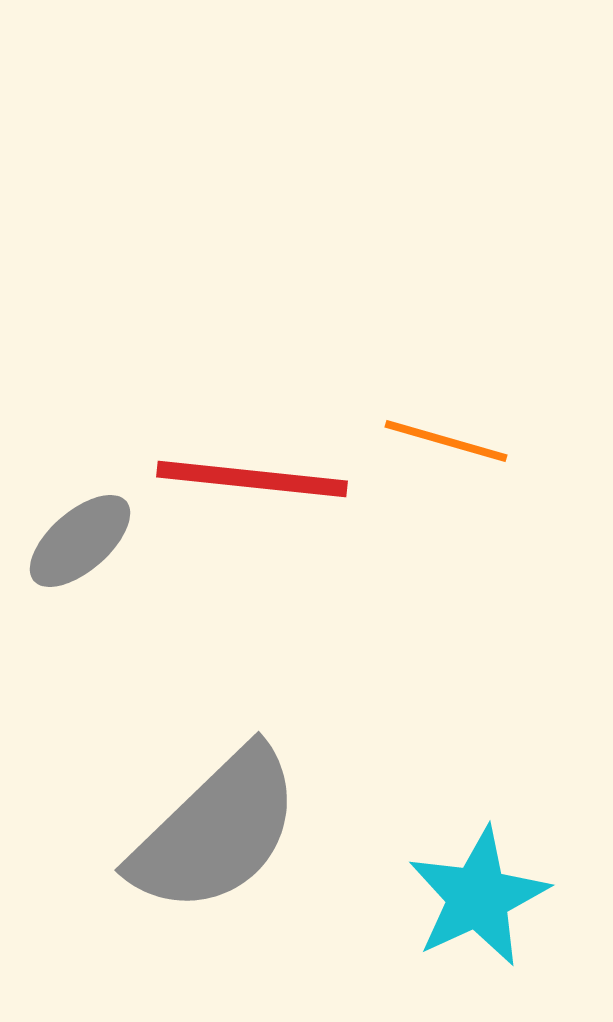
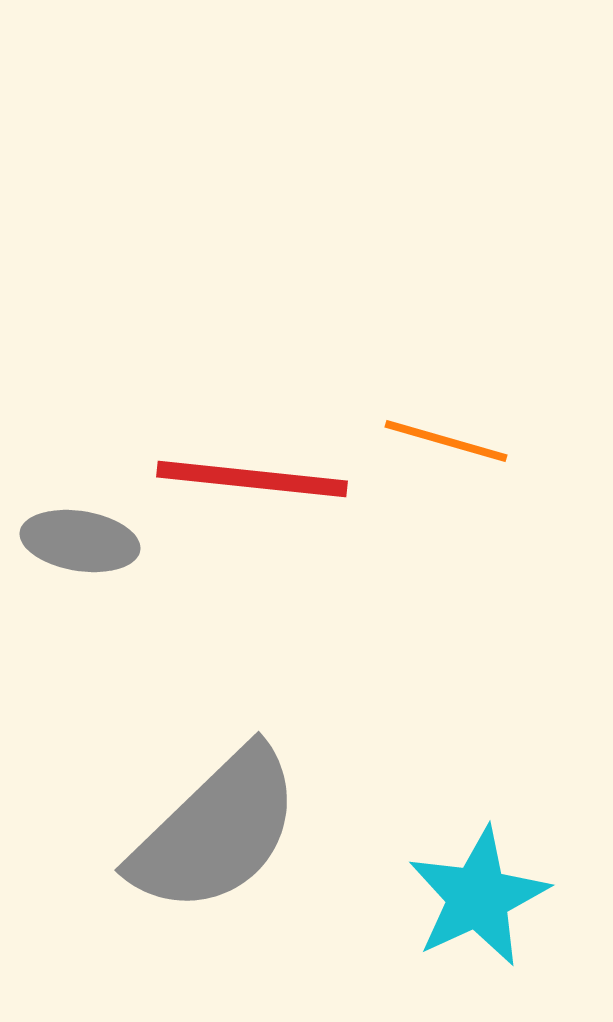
gray ellipse: rotated 50 degrees clockwise
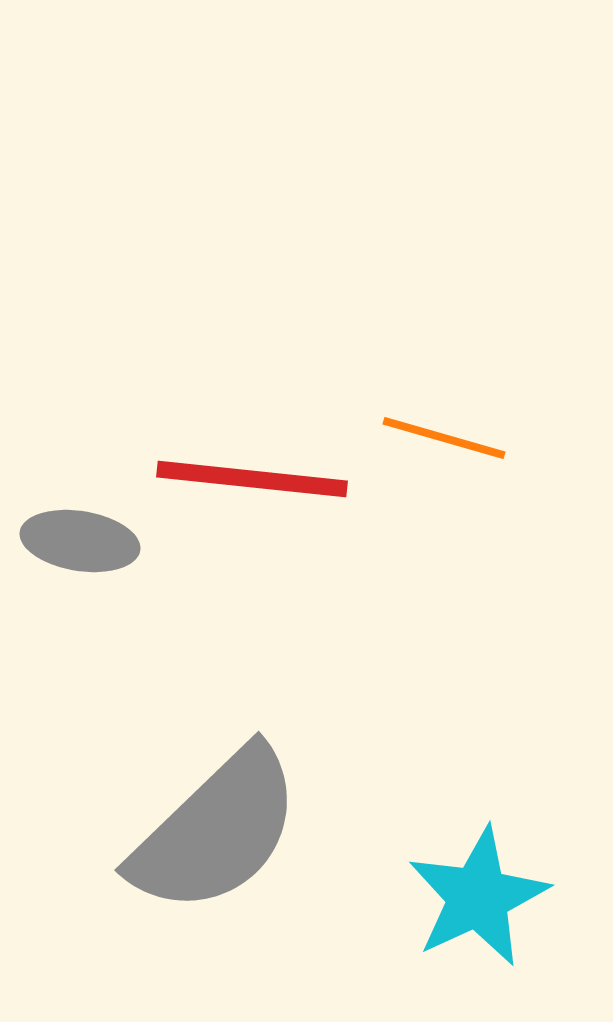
orange line: moved 2 px left, 3 px up
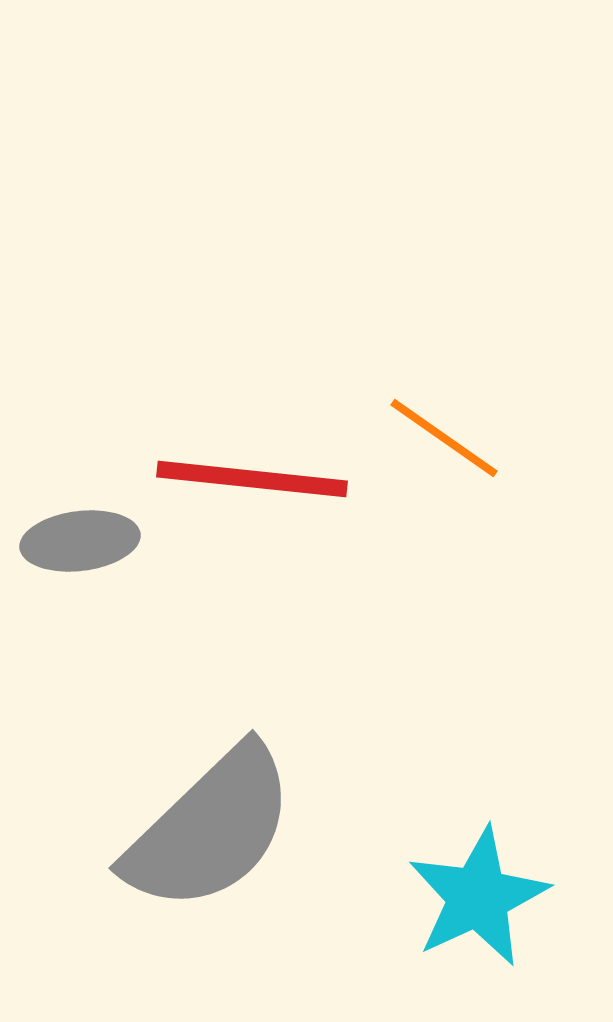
orange line: rotated 19 degrees clockwise
gray ellipse: rotated 16 degrees counterclockwise
gray semicircle: moved 6 px left, 2 px up
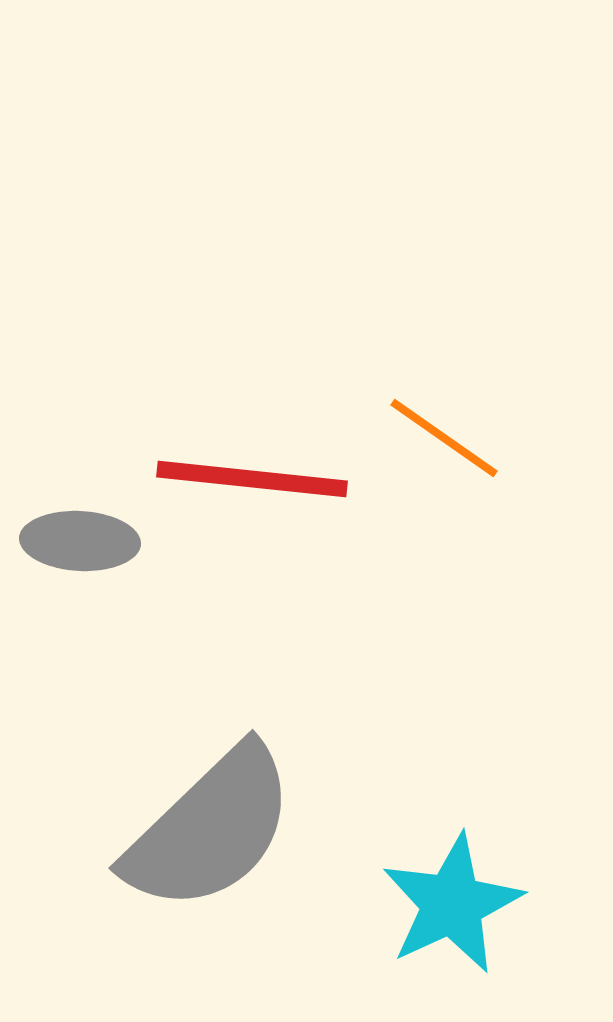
gray ellipse: rotated 10 degrees clockwise
cyan star: moved 26 px left, 7 px down
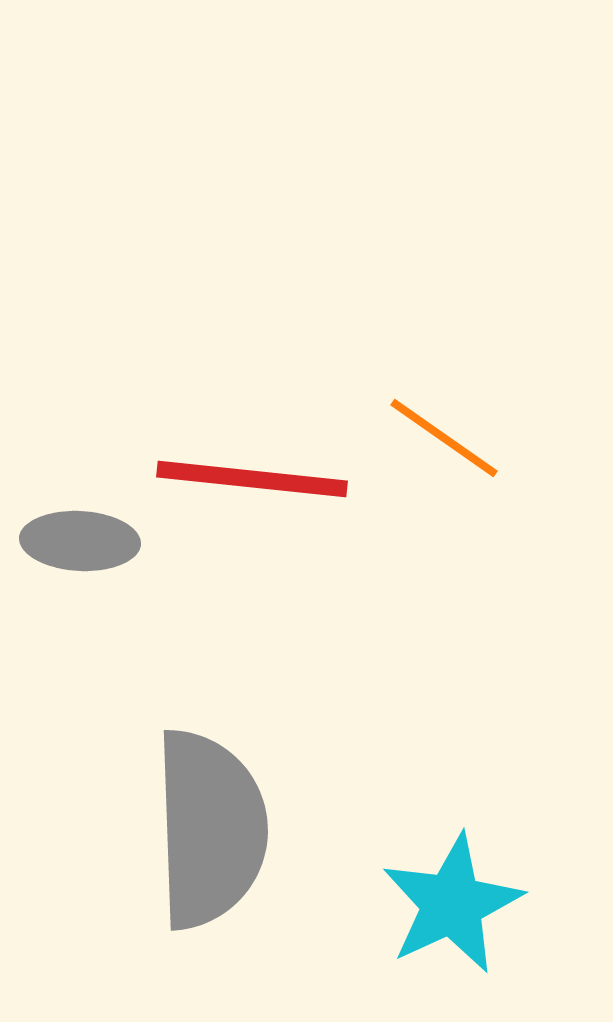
gray semicircle: rotated 48 degrees counterclockwise
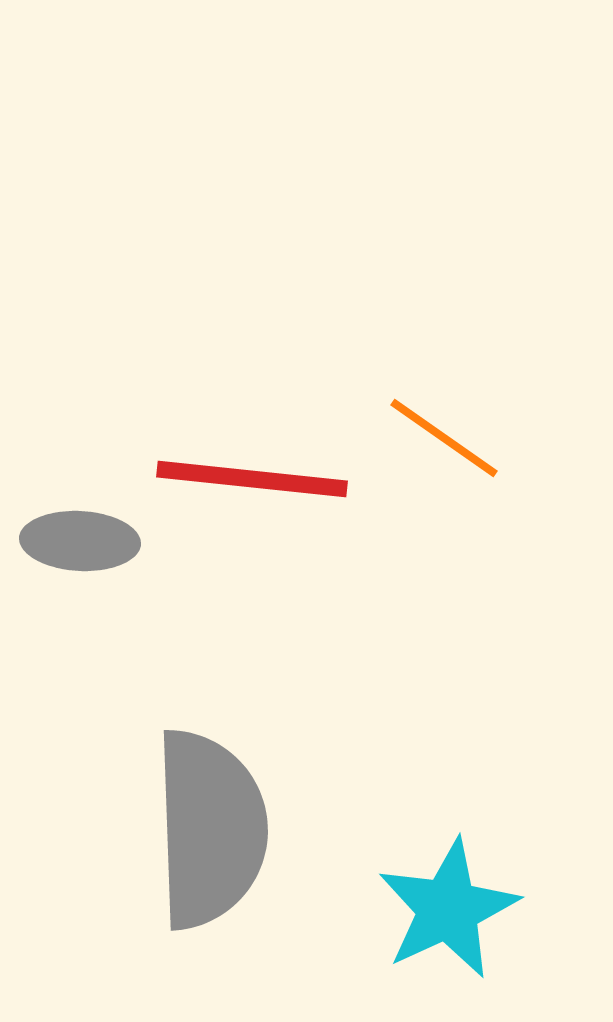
cyan star: moved 4 px left, 5 px down
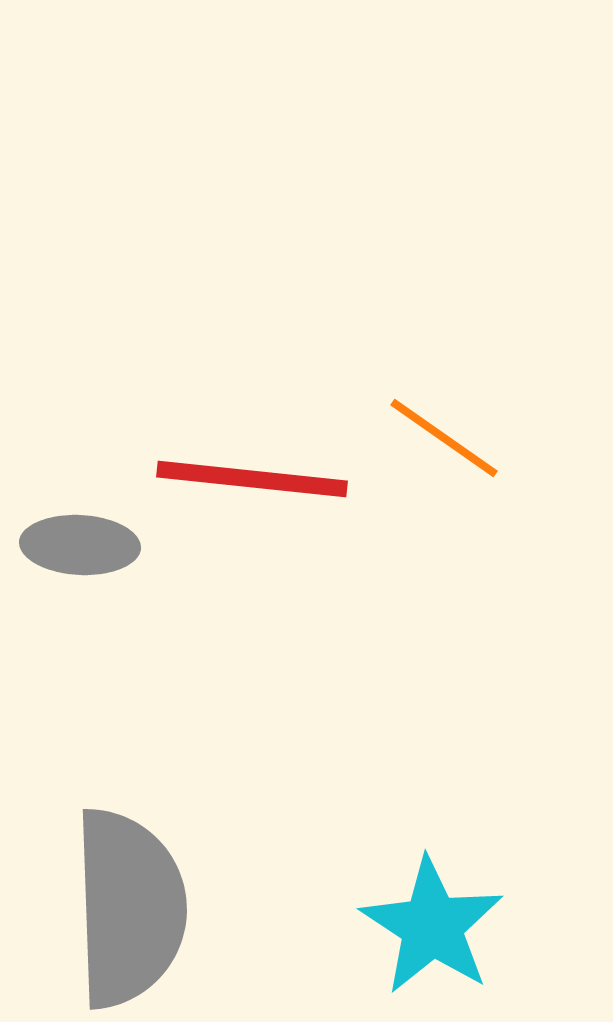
gray ellipse: moved 4 px down
gray semicircle: moved 81 px left, 79 px down
cyan star: moved 16 px left, 17 px down; rotated 14 degrees counterclockwise
